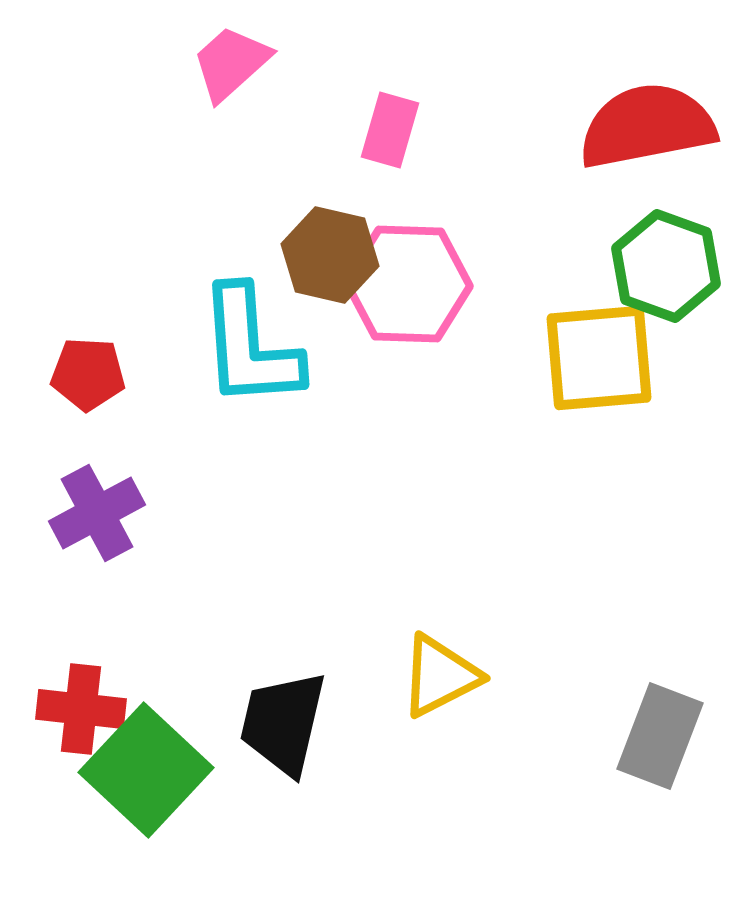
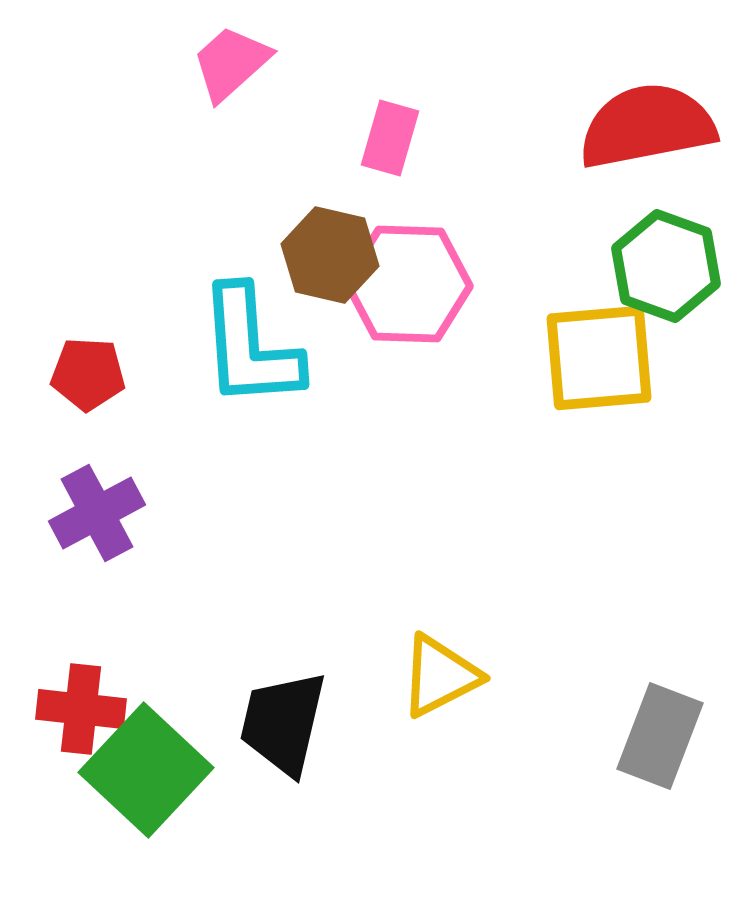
pink rectangle: moved 8 px down
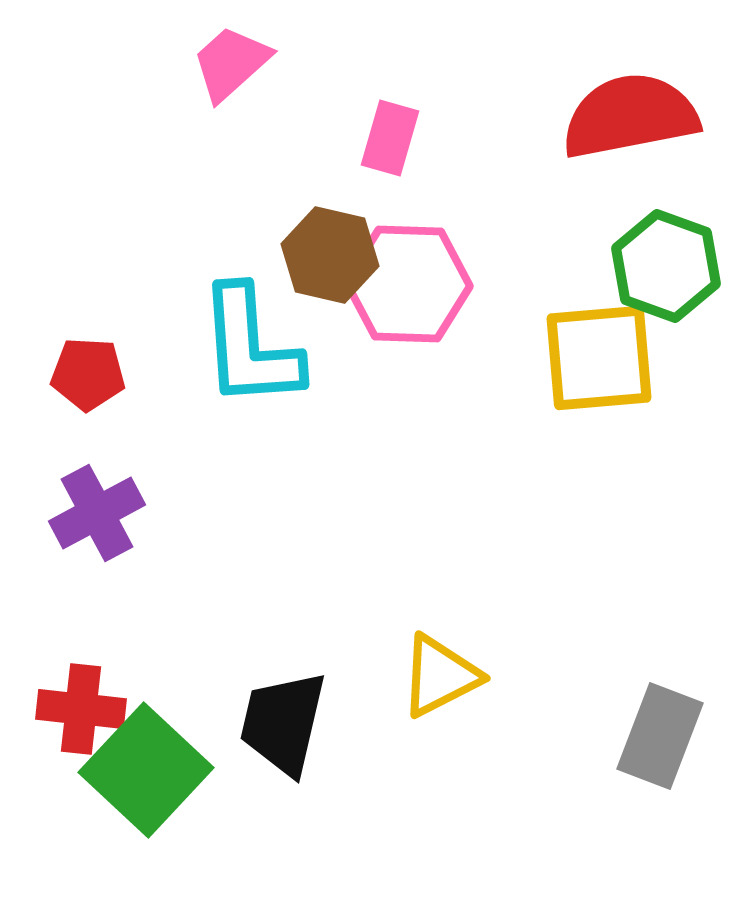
red semicircle: moved 17 px left, 10 px up
